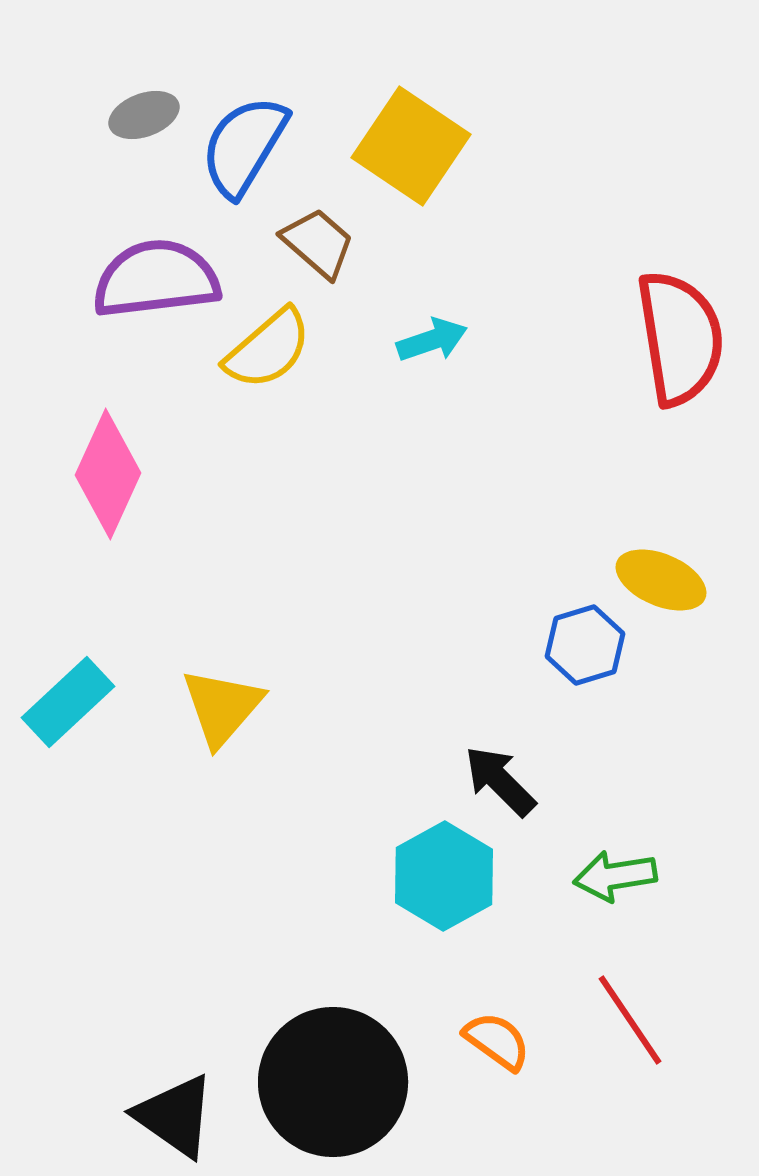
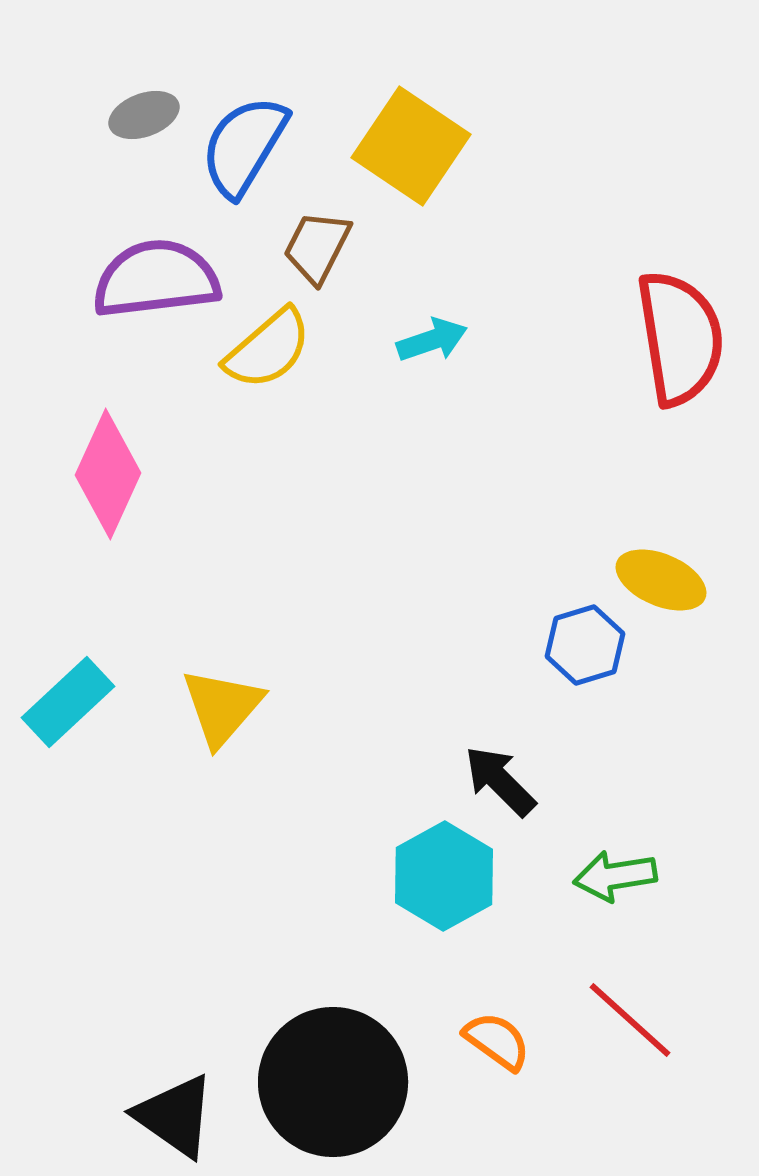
brown trapezoid: moved 1 px left, 4 px down; rotated 104 degrees counterclockwise
red line: rotated 14 degrees counterclockwise
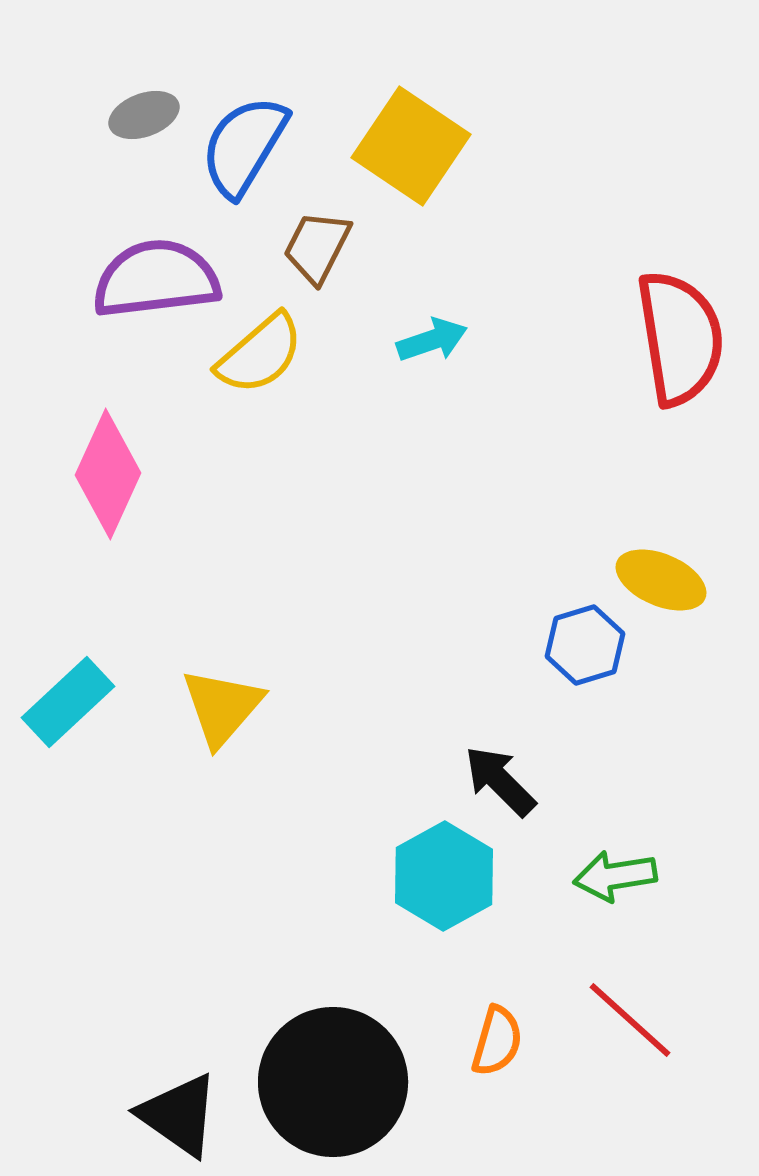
yellow semicircle: moved 8 px left, 5 px down
orange semicircle: rotated 70 degrees clockwise
black triangle: moved 4 px right, 1 px up
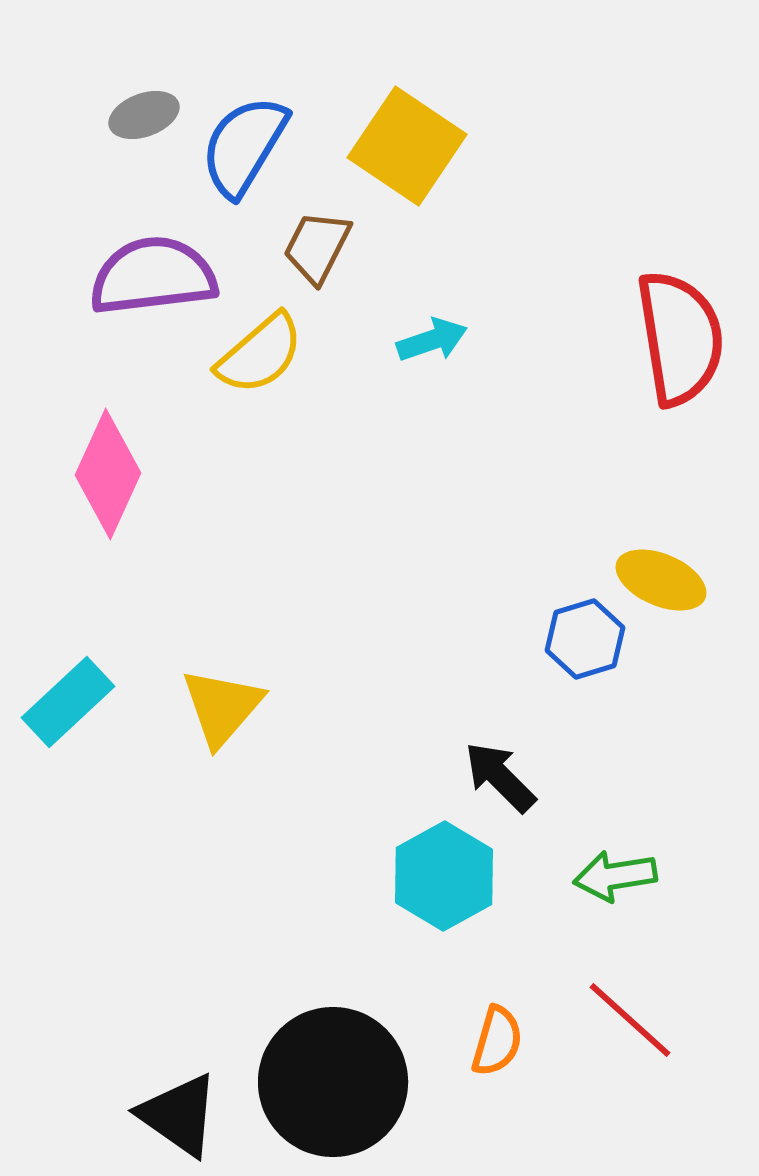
yellow square: moved 4 px left
purple semicircle: moved 3 px left, 3 px up
blue hexagon: moved 6 px up
black arrow: moved 4 px up
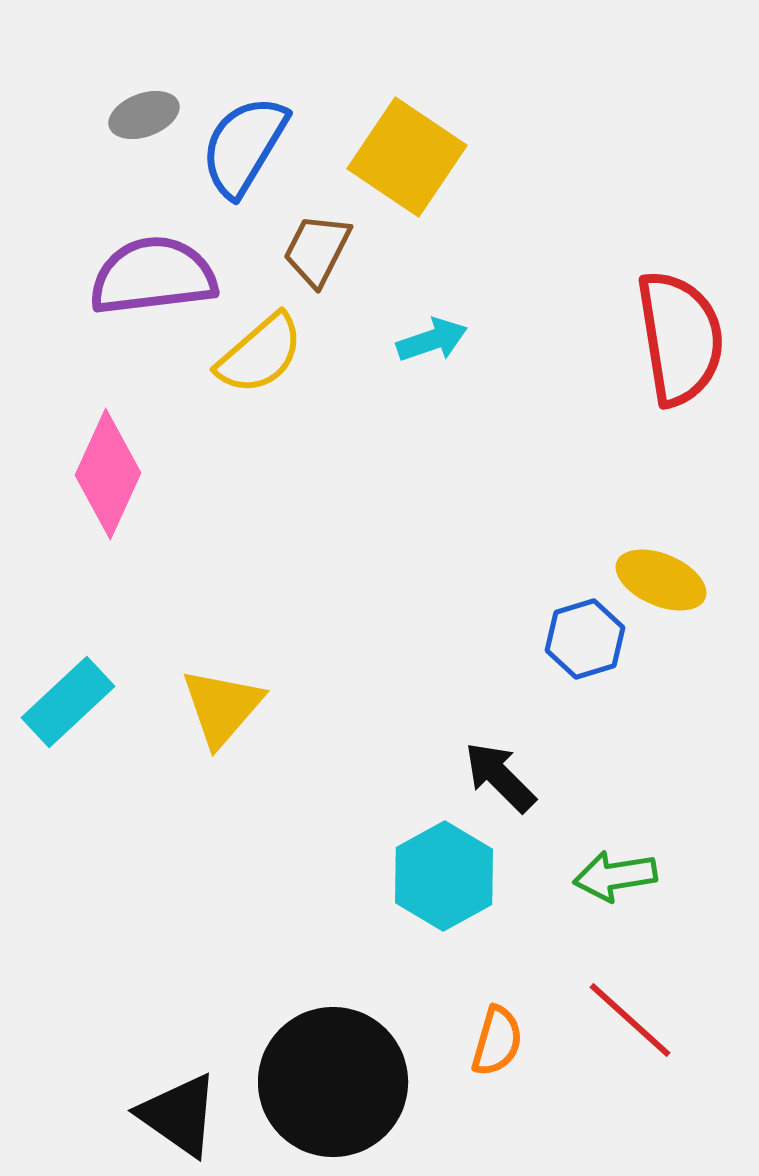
yellow square: moved 11 px down
brown trapezoid: moved 3 px down
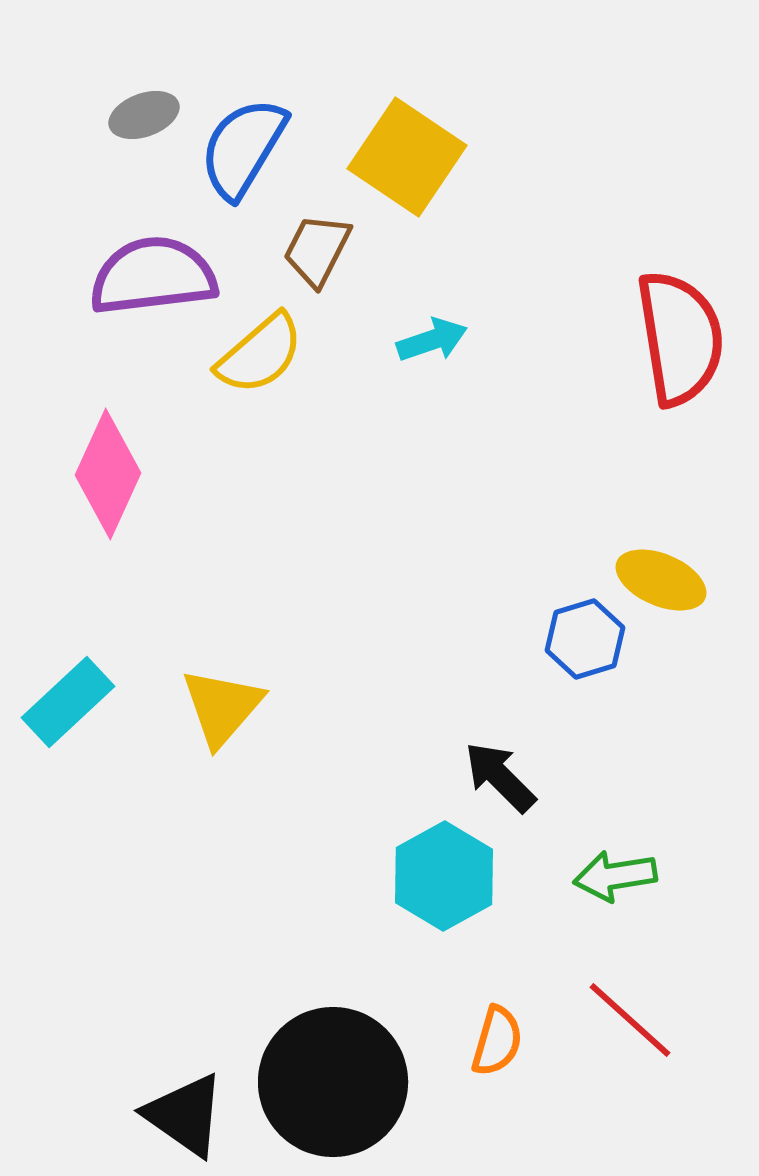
blue semicircle: moved 1 px left, 2 px down
black triangle: moved 6 px right
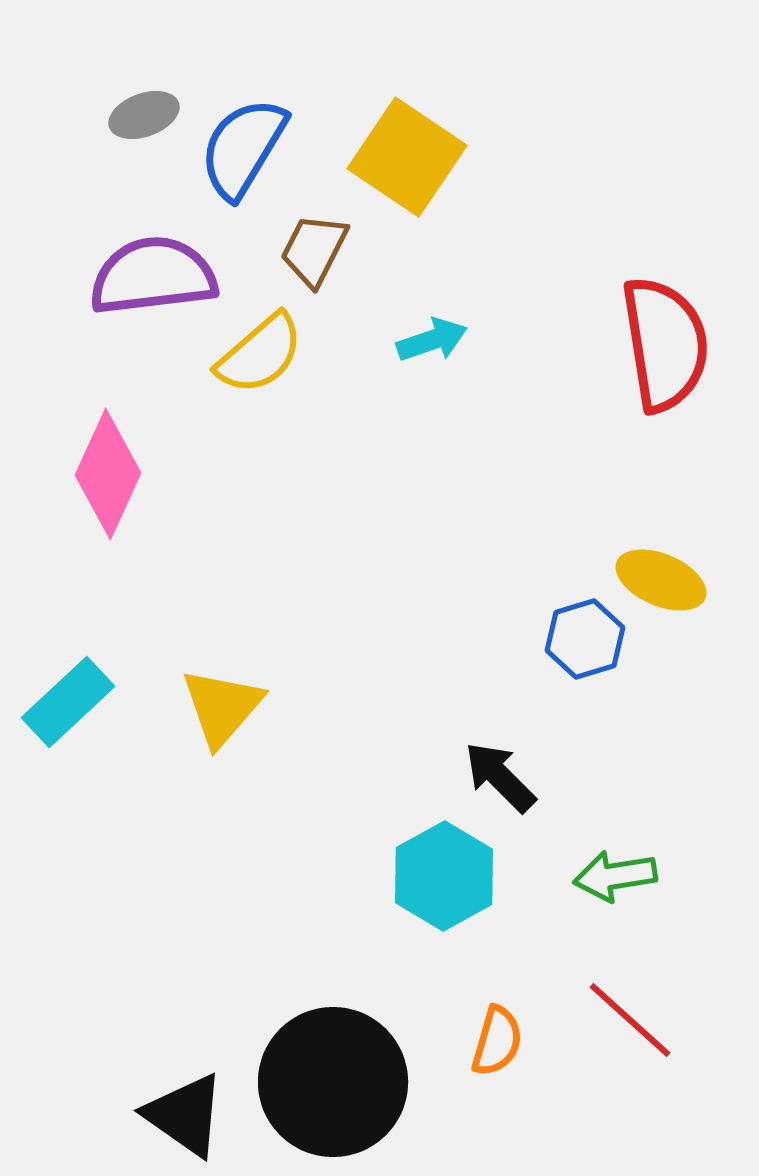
brown trapezoid: moved 3 px left
red semicircle: moved 15 px left, 6 px down
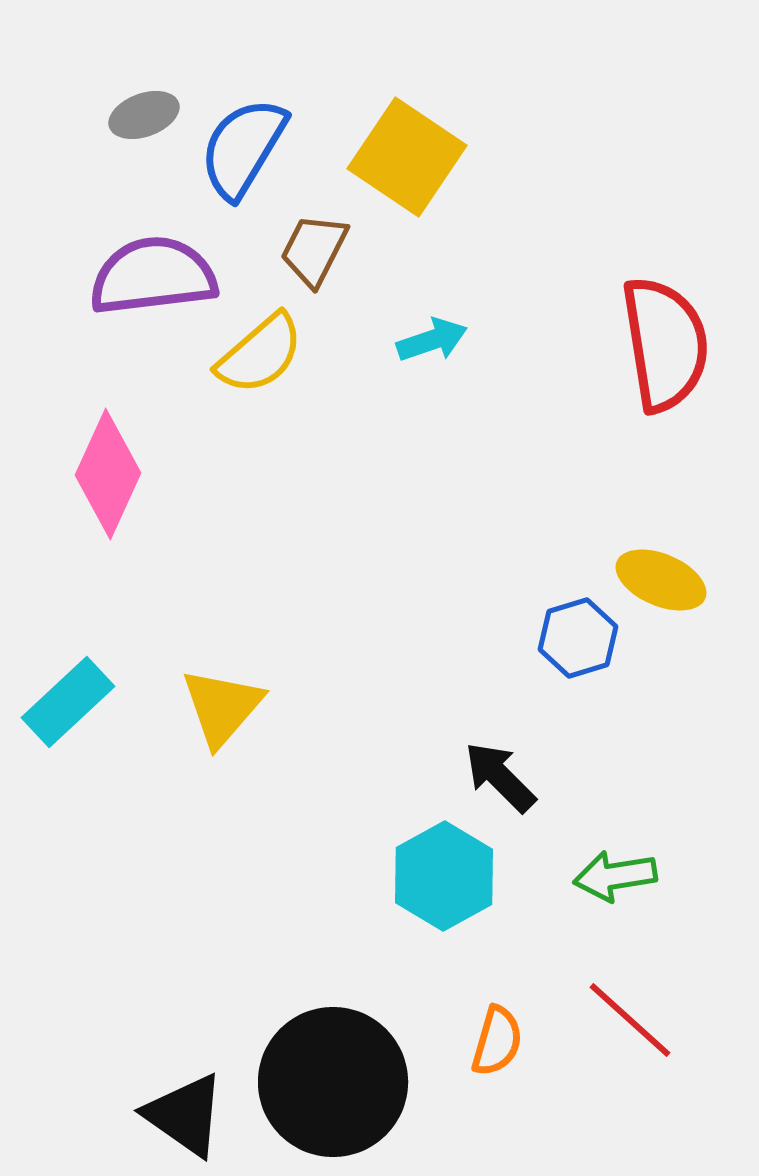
blue hexagon: moved 7 px left, 1 px up
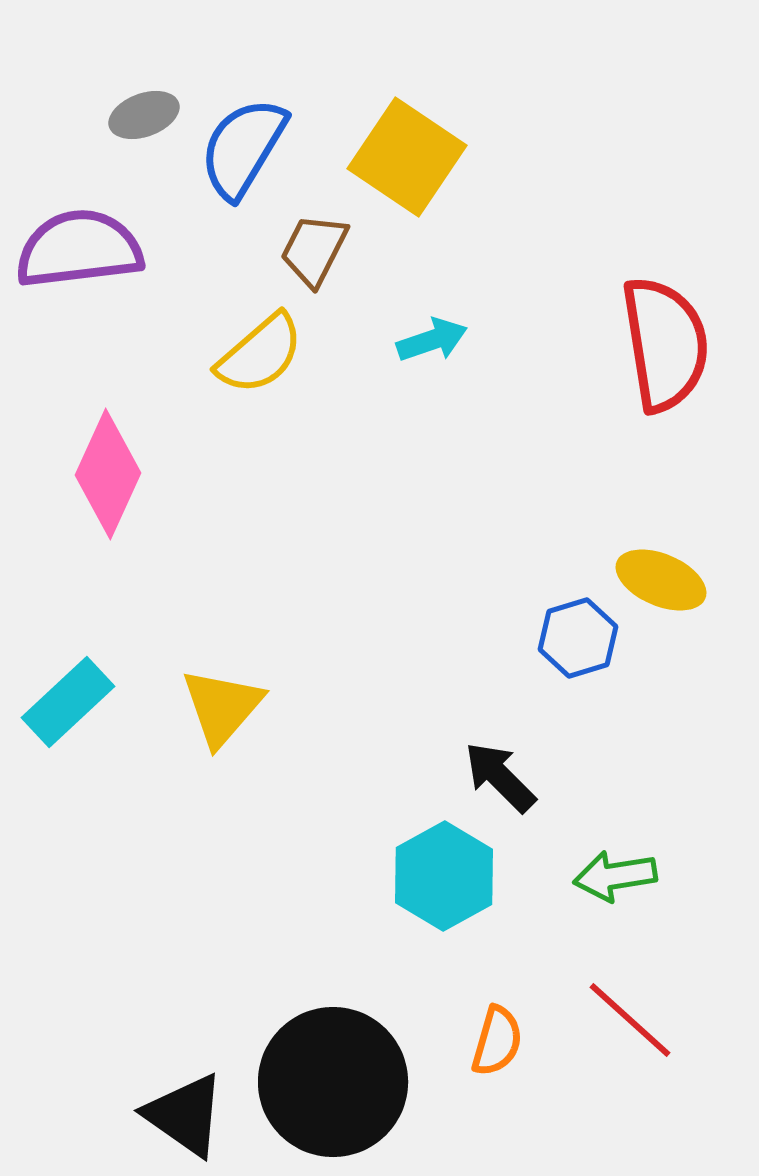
purple semicircle: moved 74 px left, 27 px up
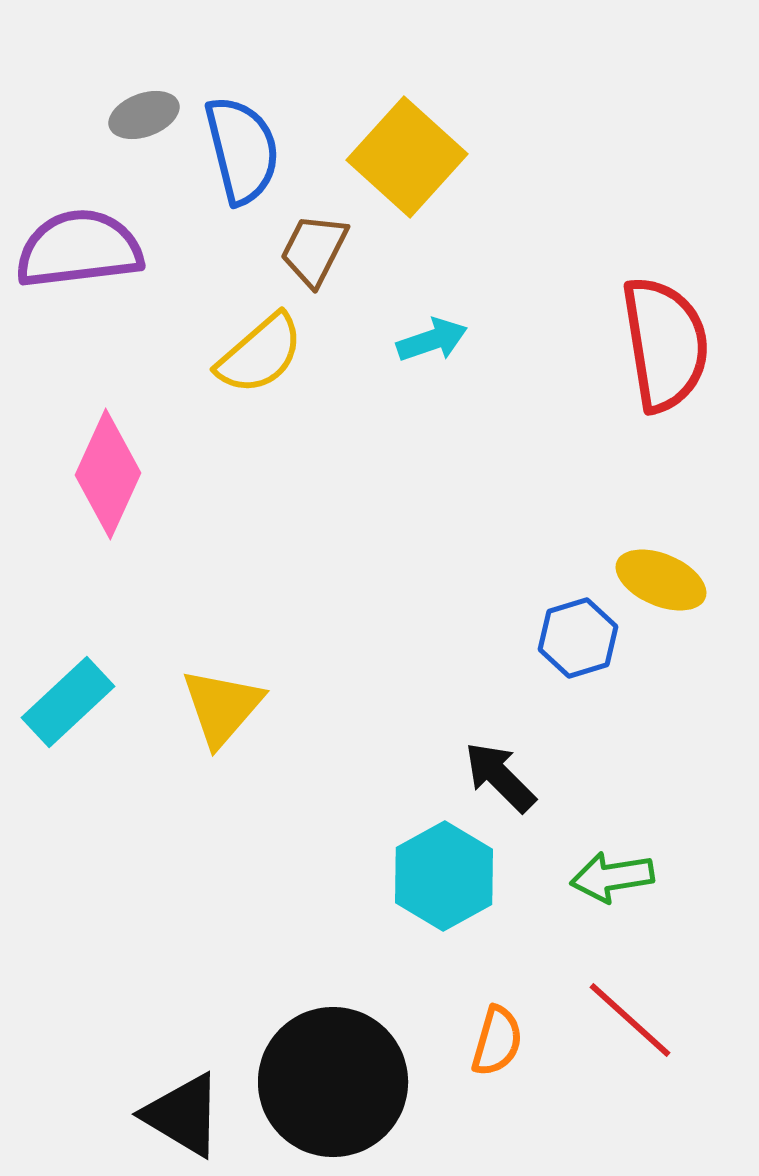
blue semicircle: moved 1 px left, 2 px down; rotated 135 degrees clockwise
yellow square: rotated 8 degrees clockwise
green arrow: moved 3 px left, 1 px down
black triangle: moved 2 px left; rotated 4 degrees counterclockwise
